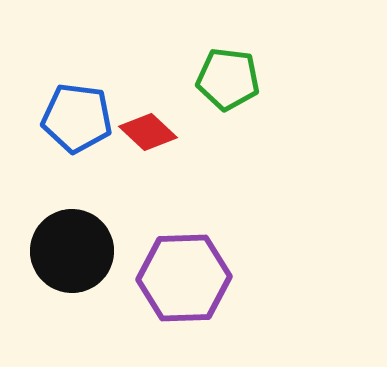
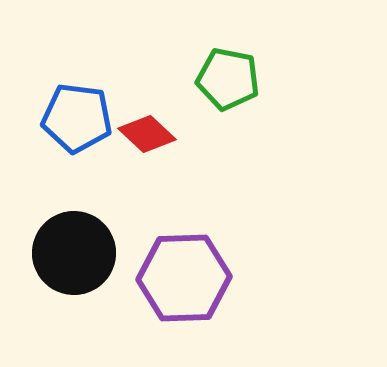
green pentagon: rotated 4 degrees clockwise
red diamond: moved 1 px left, 2 px down
black circle: moved 2 px right, 2 px down
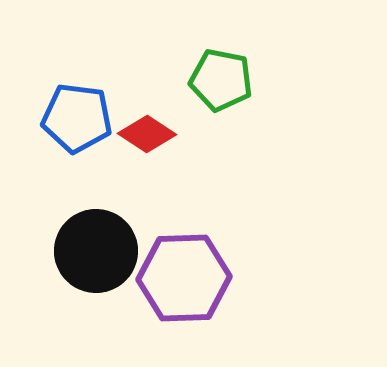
green pentagon: moved 7 px left, 1 px down
red diamond: rotated 10 degrees counterclockwise
black circle: moved 22 px right, 2 px up
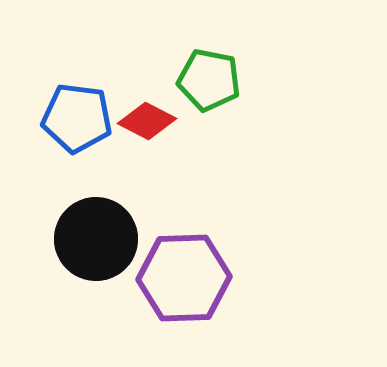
green pentagon: moved 12 px left
red diamond: moved 13 px up; rotated 6 degrees counterclockwise
black circle: moved 12 px up
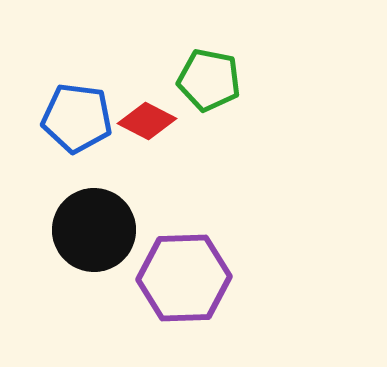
black circle: moved 2 px left, 9 px up
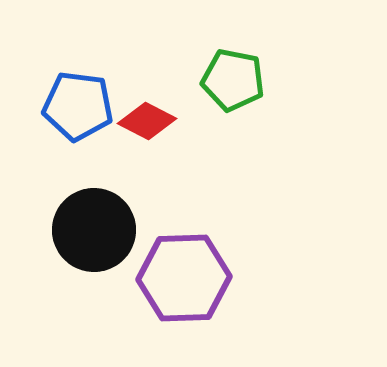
green pentagon: moved 24 px right
blue pentagon: moved 1 px right, 12 px up
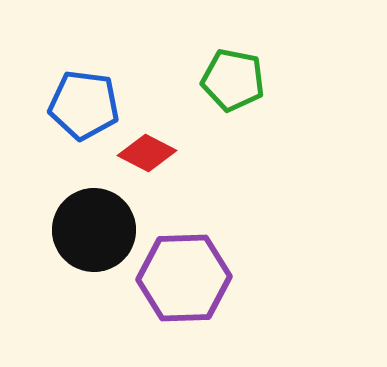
blue pentagon: moved 6 px right, 1 px up
red diamond: moved 32 px down
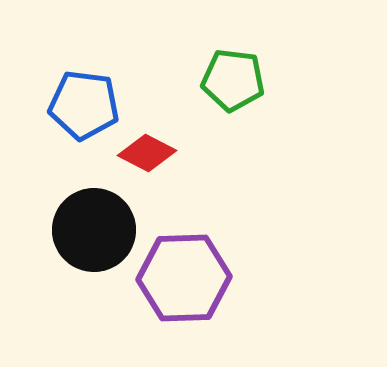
green pentagon: rotated 4 degrees counterclockwise
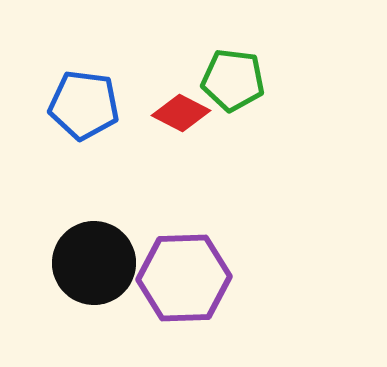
red diamond: moved 34 px right, 40 px up
black circle: moved 33 px down
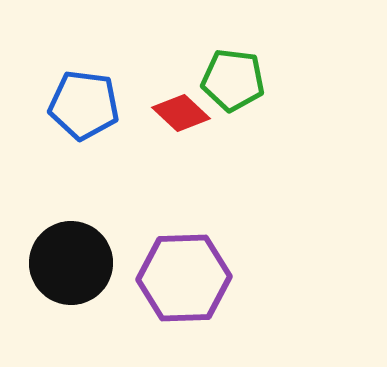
red diamond: rotated 16 degrees clockwise
black circle: moved 23 px left
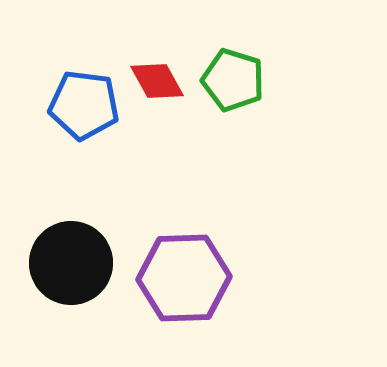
green pentagon: rotated 10 degrees clockwise
red diamond: moved 24 px left, 32 px up; rotated 18 degrees clockwise
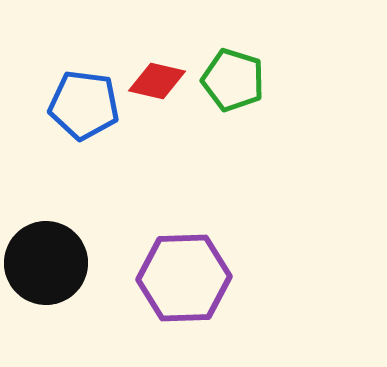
red diamond: rotated 48 degrees counterclockwise
black circle: moved 25 px left
